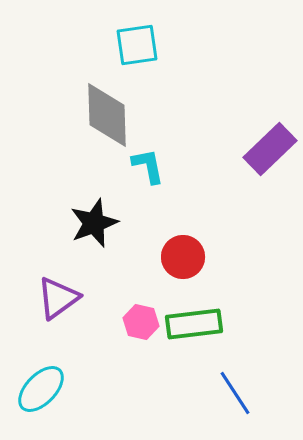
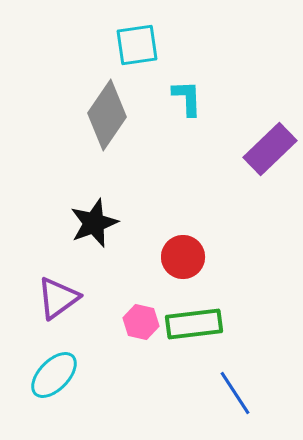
gray diamond: rotated 36 degrees clockwise
cyan L-shape: moved 39 px right, 68 px up; rotated 9 degrees clockwise
cyan ellipse: moved 13 px right, 14 px up
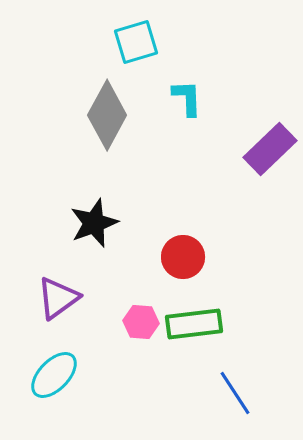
cyan square: moved 1 px left, 3 px up; rotated 9 degrees counterclockwise
gray diamond: rotated 6 degrees counterclockwise
pink hexagon: rotated 8 degrees counterclockwise
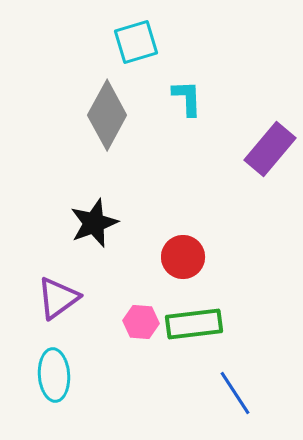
purple rectangle: rotated 6 degrees counterclockwise
cyan ellipse: rotated 48 degrees counterclockwise
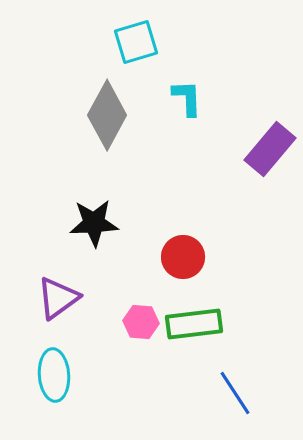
black star: rotated 18 degrees clockwise
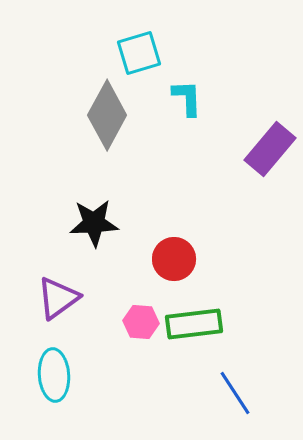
cyan square: moved 3 px right, 11 px down
red circle: moved 9 px left, 2 px down
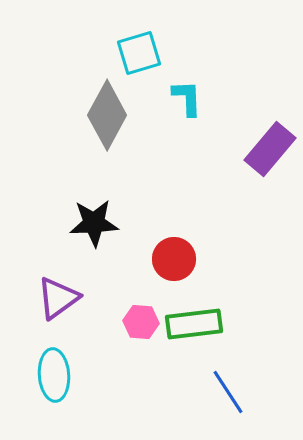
blue line: moved 7 px left, 1 px up
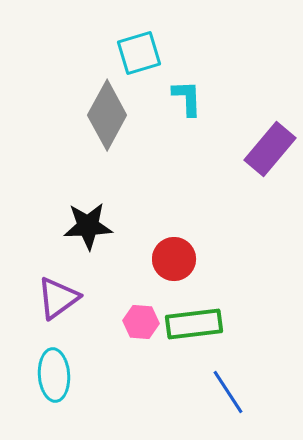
black star: moved 6 px left, 3 px down
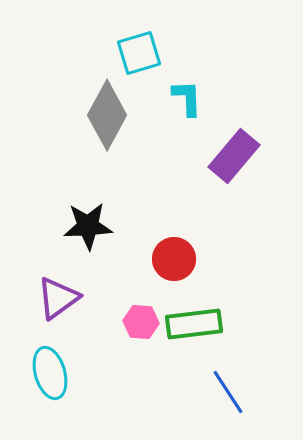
purple rectangle: moved 36 px left, 7 px down
cyan ellipse: moved 4 px left, 2 px up; rotated 12 degrees counterclockwise
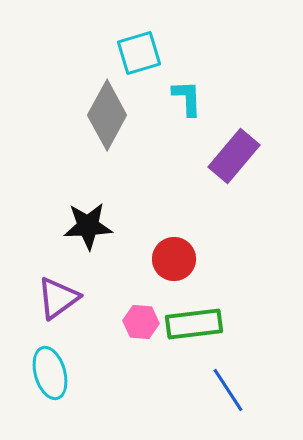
blue line: moved 2 px up
